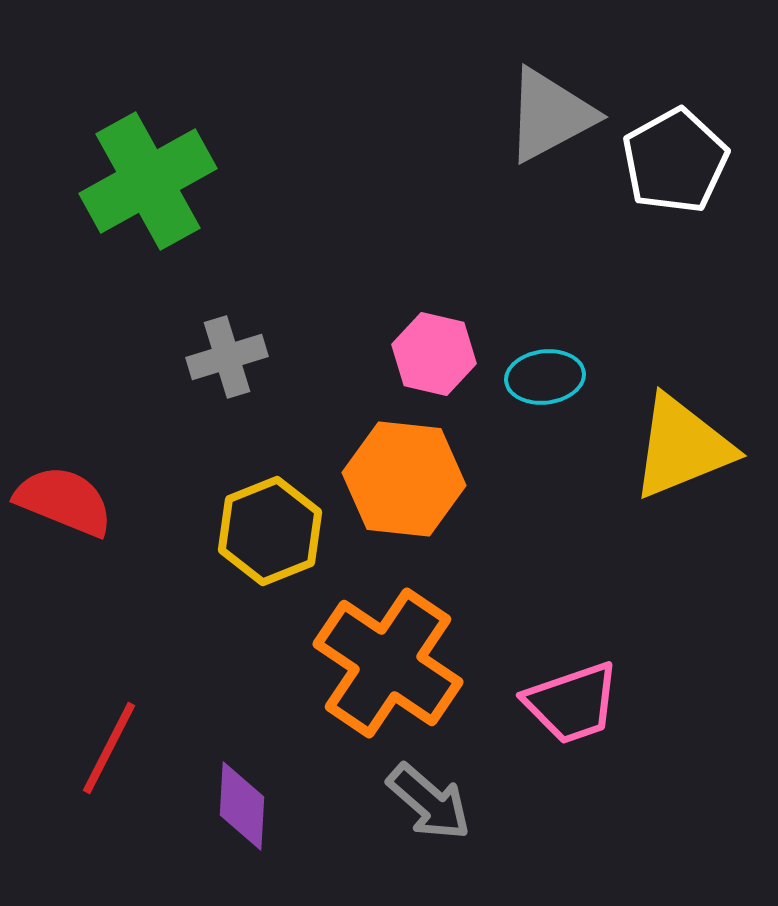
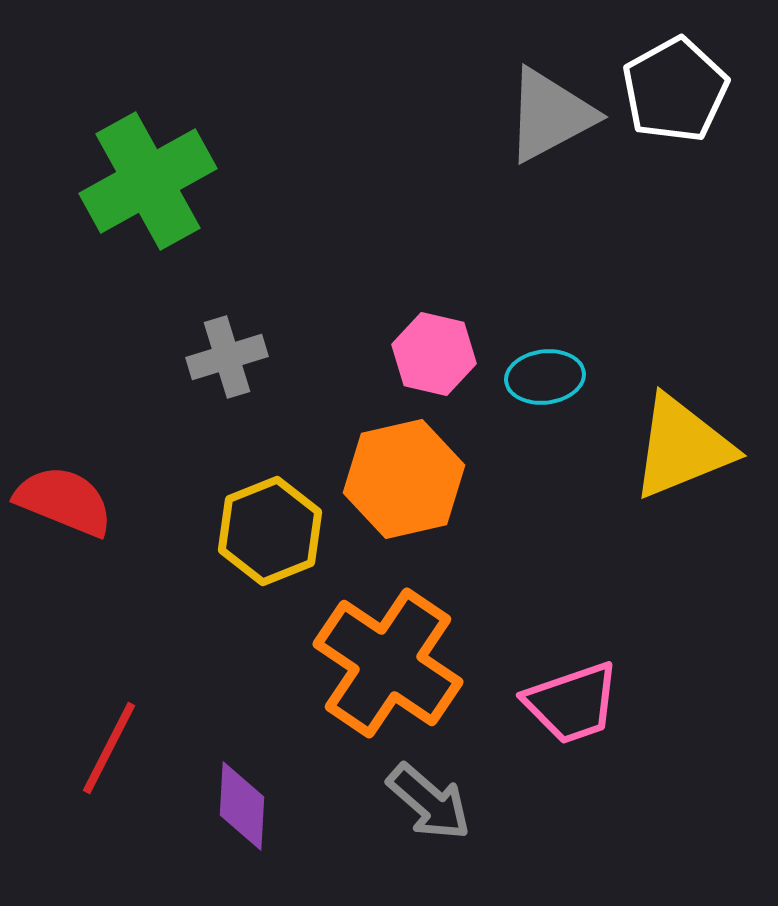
white pentagon: moved 71 px up
orange hexagon: rotated 19 degrees counterclockwise
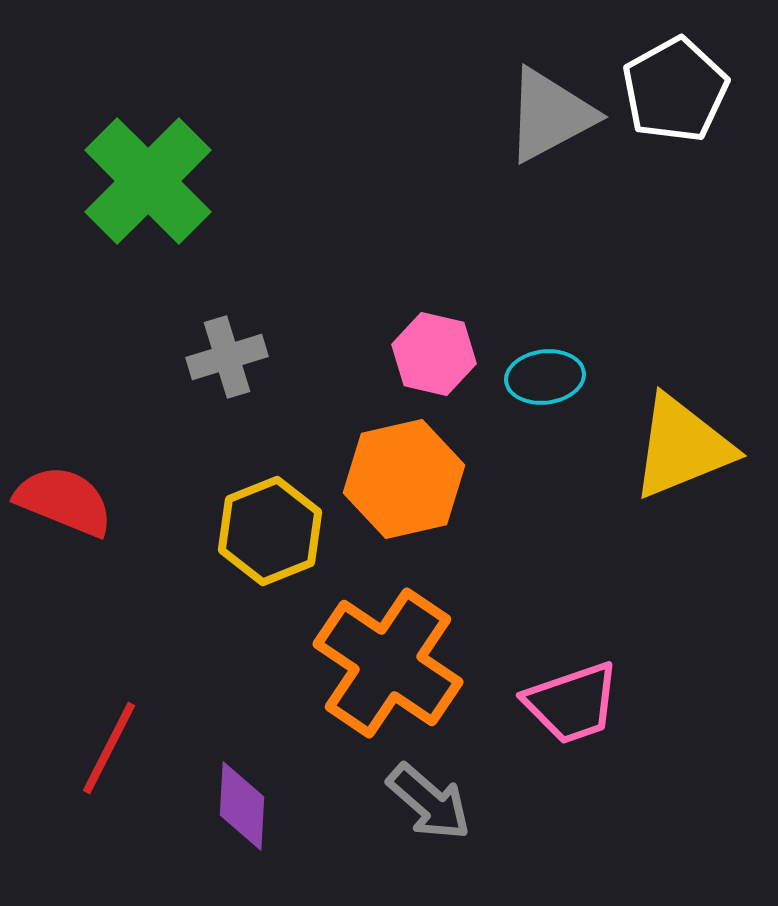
green cross: rotated 16 degrees counterclockwise
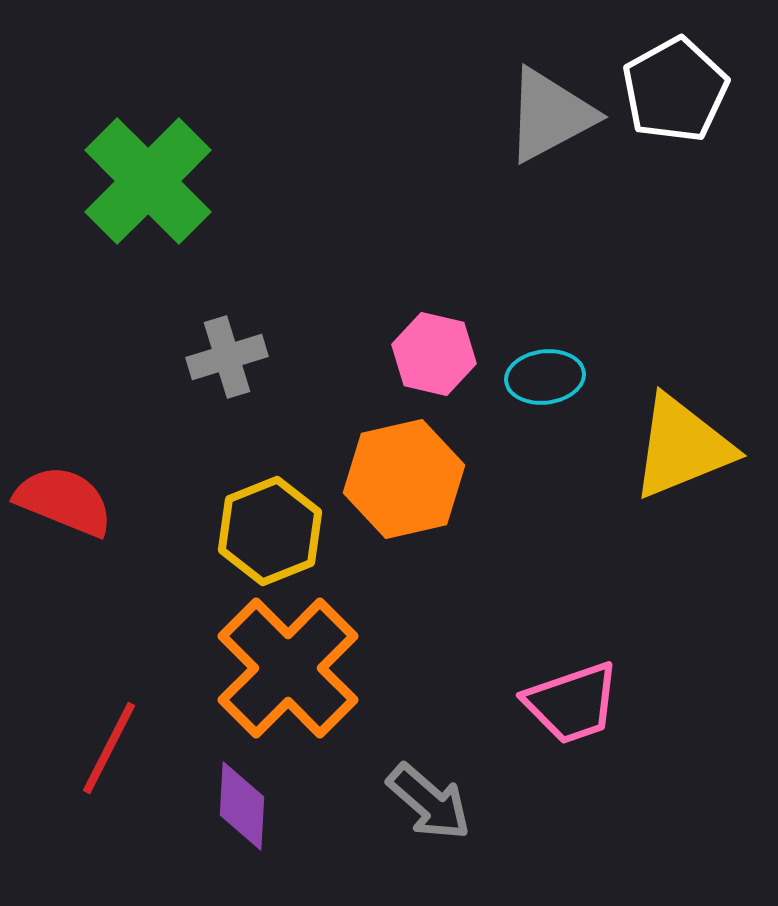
orange cross: moved 100 px left, 5 px down; rotated 11 degrees clockwise
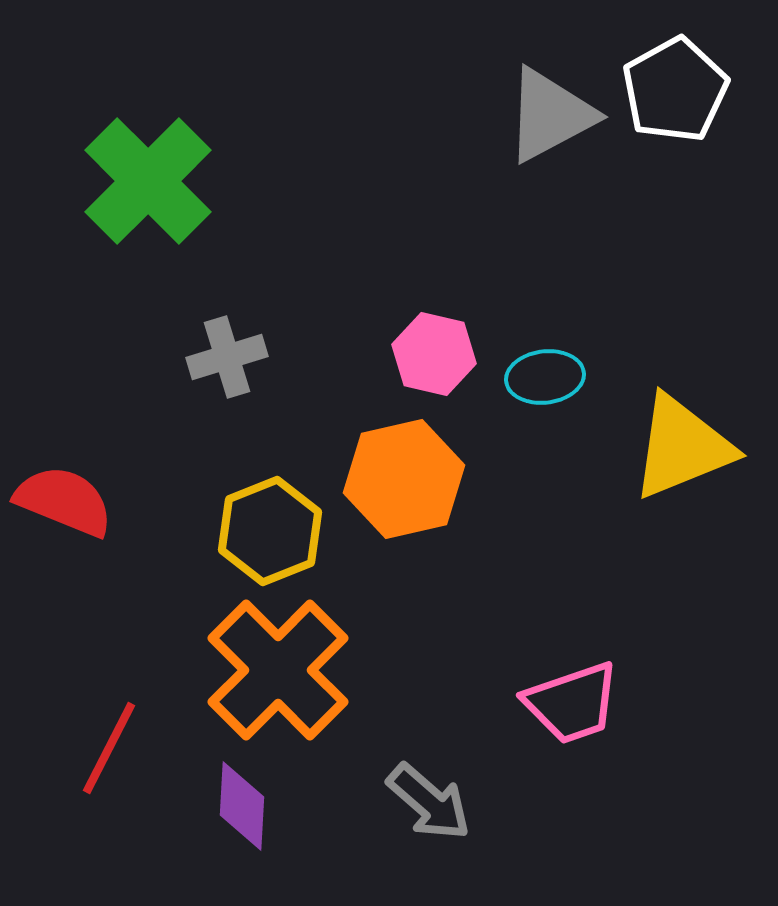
orange cross: moved 10 px left, 2 px down
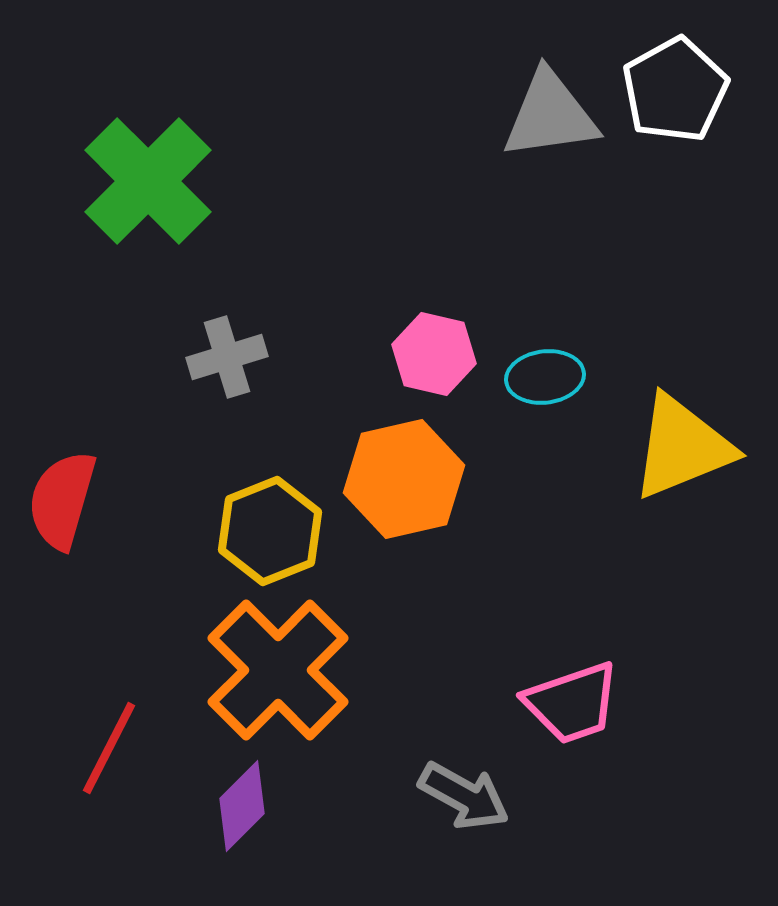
gray triangle: rotated 20 degrees clockwise
red semicircle: moved 2 px left, 1 px up; rotated 96 degrees counterclockwise
gray arrow: moved 35 px right, 6 px up; rotated 12 degrees counterclockwise
purple diamond: rotated 42 degrees clockwise
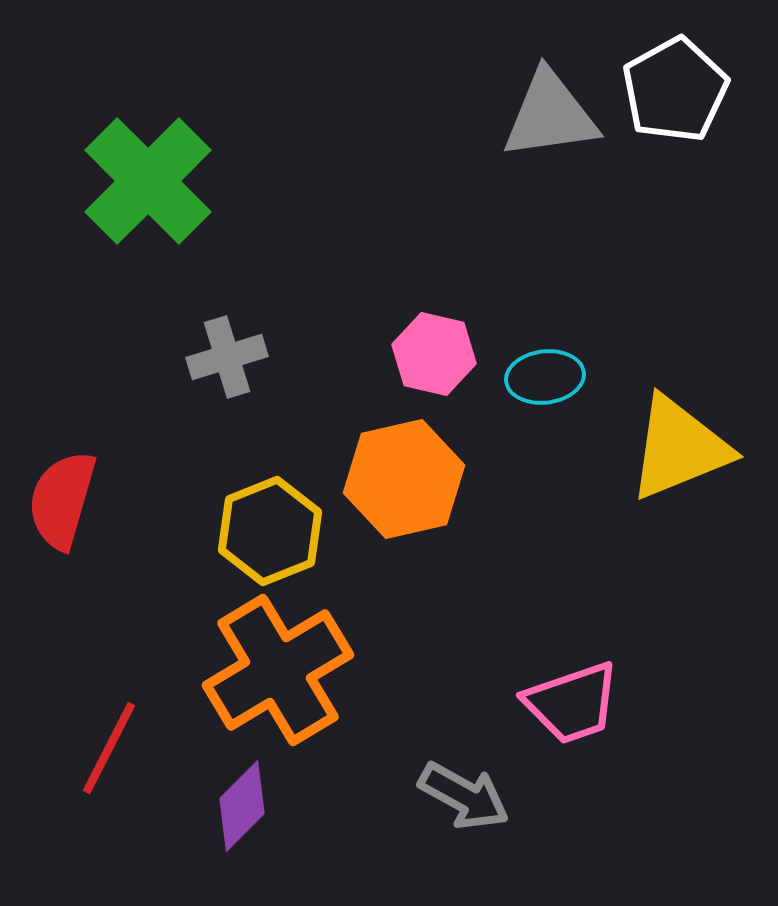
yellow triangle: moved 3 px left, 1 px down
orange cross: rotated 14 degrees clockwise
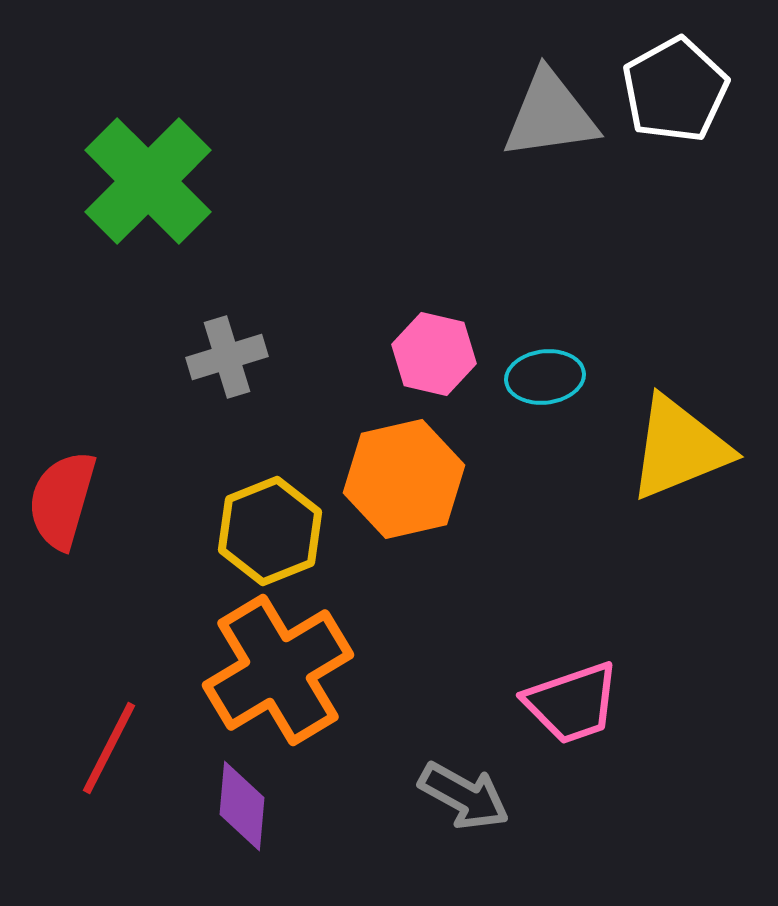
purple diamond: rotated 40 degrees counterclockwise
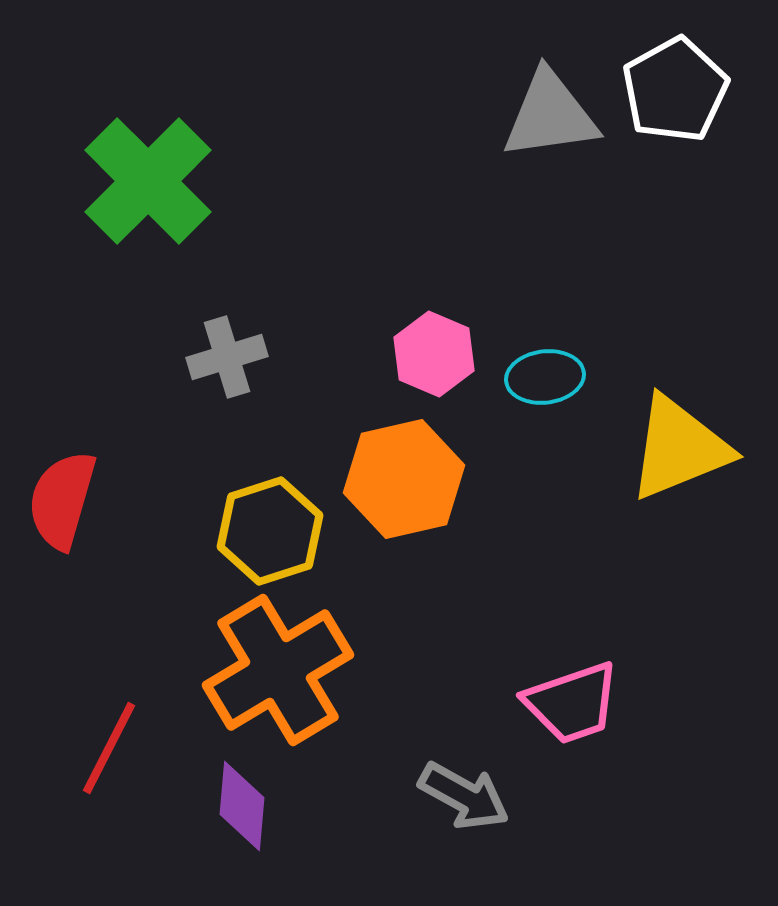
pink hexagon: rotated 10 degrees clockwise
yellow hexagon: rotated 4 degrees clockwise
